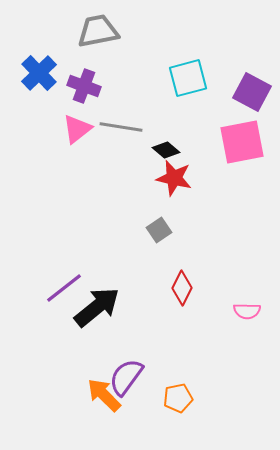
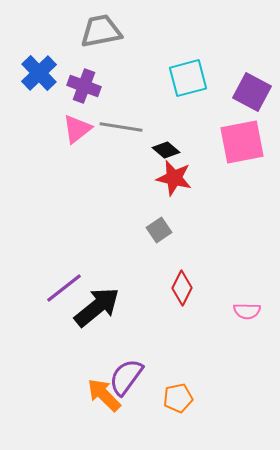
gray trapezoid: moved 3 px right
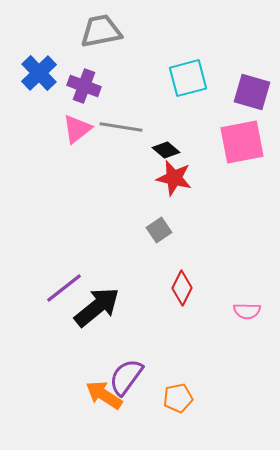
purple square: rotated 12 degrees counterclockwise
orange arrow: rotated 12 degrees counterclockwise
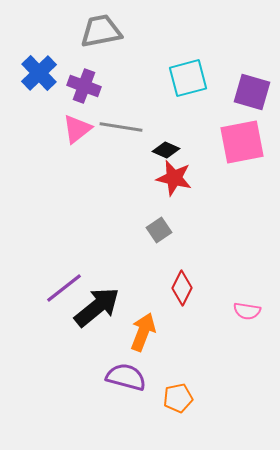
black diamond: rotated 16 degrees counterclockwise
pink semicircle: rotated 8 degrees clockwise
purple semicircle: rotated 69 degrees clockwise
orange arrow: moved 39 px right, 63 px up; rotated 78 degrees clockwise
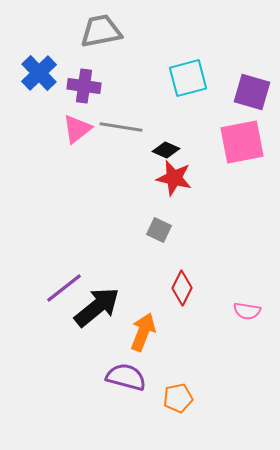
purple cross: rotated 12 degrees counterclockwise
gray square: rotated 30 degrees counterclockwise
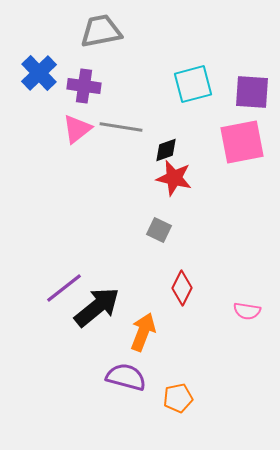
cyan square: moved 5 px right, 6 px down
purple square: rotated 12 degrees counterclockwise
black diamond: rotated 44 degrees counterclockwise
